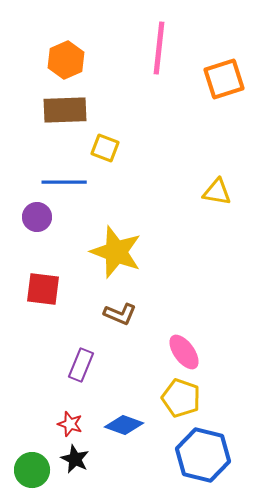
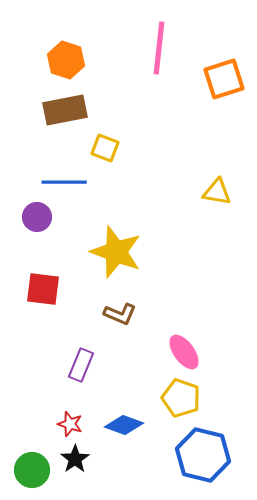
orange hexagon: rotated 18 degrees counterclockwise
brown rectangle: rotated 9 degrees counterclockwise
black star: rotated 12 degrees clockwise
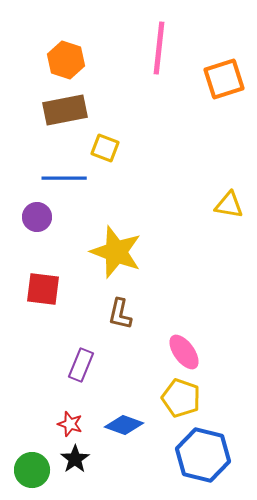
blue line: moved 4 px up
yellow triangle: moved 12 px right, 13 px down
brown L-shape: rotated 80 degrees clockwise
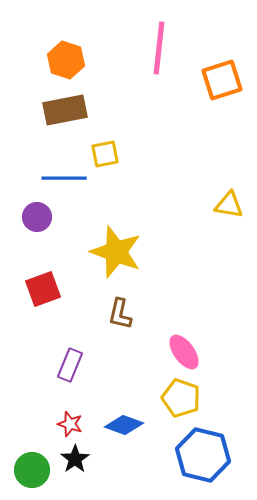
orange square: moved 2 px left, 1 px down
yellow square: moved 6 px down; rotated 32 degrees counterclockwise
red square: rotated 27 degrees counterclockwise
purple rectangle: moved 11 px left
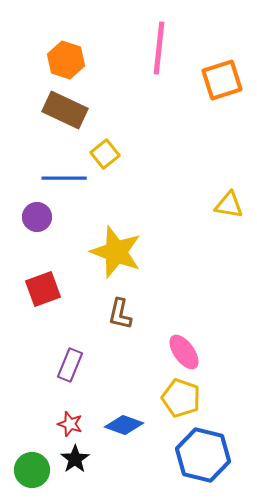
brown rectangle: rotated 36 degrees clockwise
yellow square: rotated 28 degrees counterclockwise
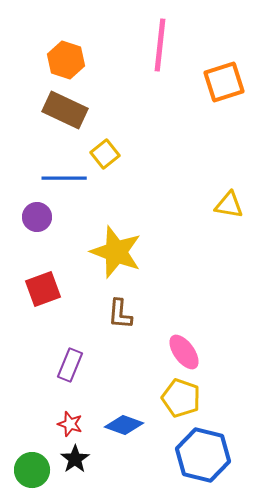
pink line: moved 1 px right, 3 px up
orange square: moved 2 px right, 2 px down
brown L-shape: rotated 8 degrees counterclockwise
